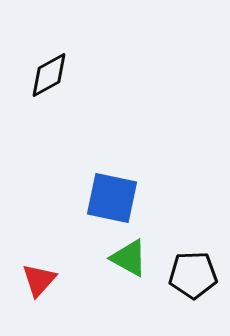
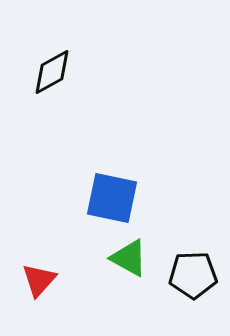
black diamond: moved 3 px right, 3 px up
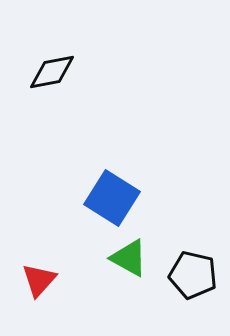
black diamond: rotated 18 degrees clockwise
blue square: rotated 20 degrees clockwise
black pentagon: rotated 15 degrees clockwise
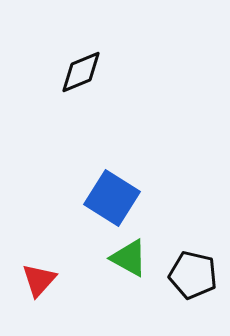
black diamond: moved 29 px right; rotated 12 degrees counterclockwise
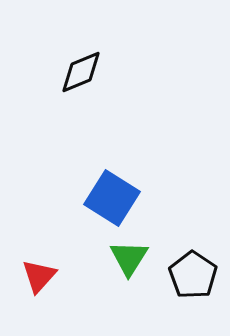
green triangle: rotated 33 degrees clockwise
black pentagon: rotated 21 degrees clockwise
red triangle: moved 4 px up
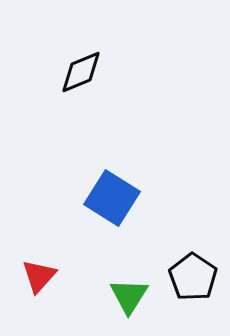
green triangle: moved 38 px down
black pentagon: moved 2 px down
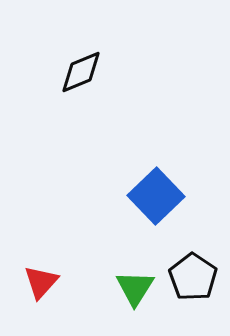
blue square: moved 44 px right, 2 px up; rotated 14 degrees clockwise
red triangle: moved 2 px right, 6 px down
green triangle: moved 6 px right, 8 px up
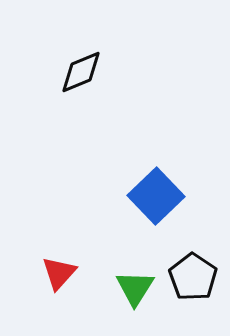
red triangle: moved 18 px right, 9 px up
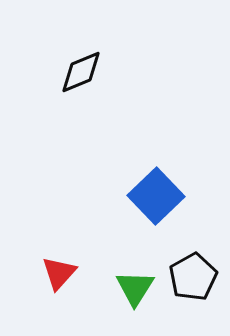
black pentagon: rotated 9 degrees clockwise
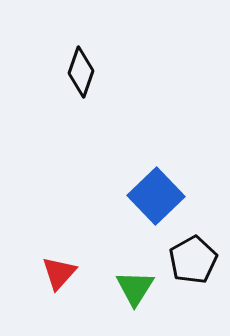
black diamond: rotated 48 degrees counterclockwise
black pentagon: moved 17 px up
